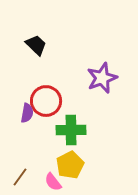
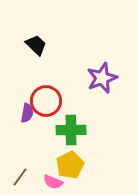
pink semicircle: rotated 30 degrees counterclockwise
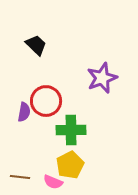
purple semicircle: moved 3 px left, 1 px up
brown line: rotated 60 degrees clockwise
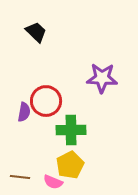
black trapezoid: moved 13 px up
purple star: rotated 24 degrees clockwise
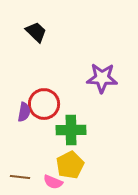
red circle: moved 2 px left, 3 px down
